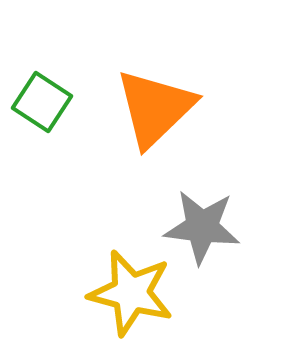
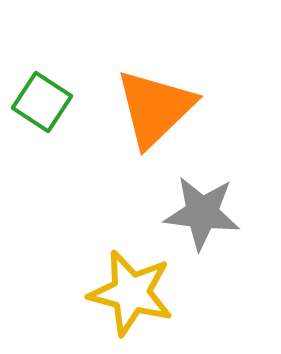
gray star: moved 14 px up
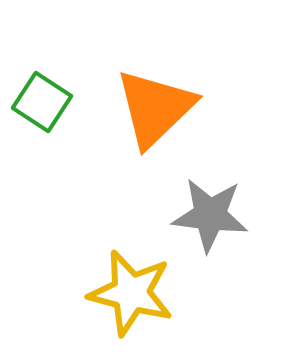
gray star: moved 8 px right, 2 px down
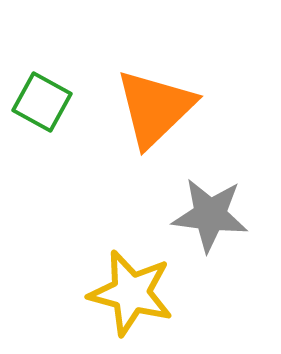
green square: rotated 4 degrees counterclockwise
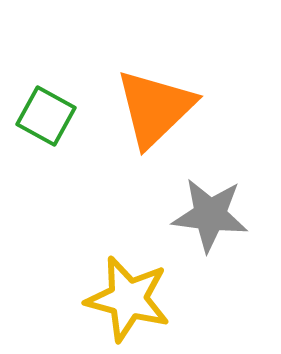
green square: moved 4 px right, 14 px down
yellow star: moved 3 px left, 6 px down
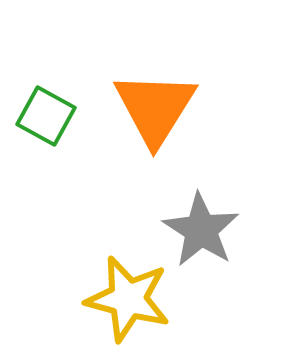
orange triangle: rotated 14 degrees counterclockwise
gray star: moved 9 px left, 15 px down; rotated 26 degrees clockwise
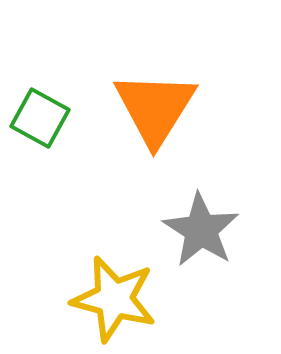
green square: moved 6 px left, 2 px down
yellow star: moved 14 px left
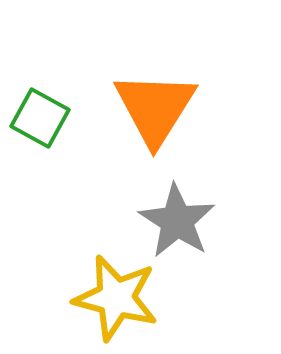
gray star: moved 24 px left, 9 px up
yellow star: moved 2 px right, 1 px up
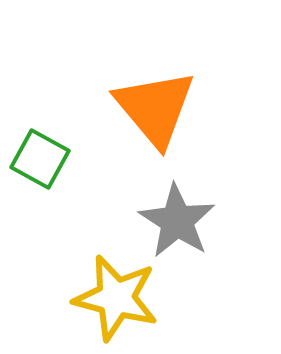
orange triangle: rotated 12 degrees counterclockwise
green square: moved 41 px down
